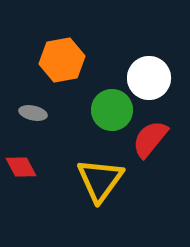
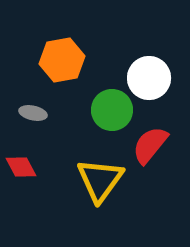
red semicircle: moved 6 px down
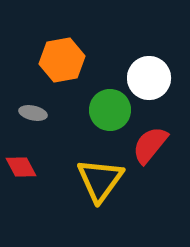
green circle: moved 2 px left
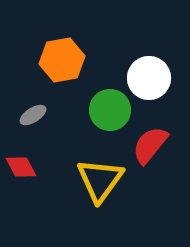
gray ellipse: moved 2 px down; rotated 44 degrees counterclockwise
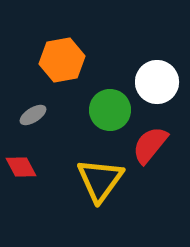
white circle: moved 8 px right, 4 px down
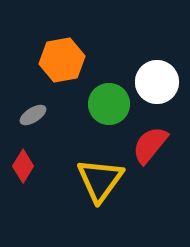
green circle: moved 1 px left, 6 px up
red diamond: moved 2 px right, 1 px up; rotated 60 degrees clockwise
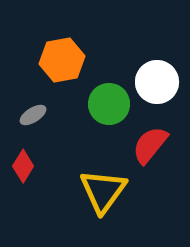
yellow triangle: moved 3 px right, 11 px down
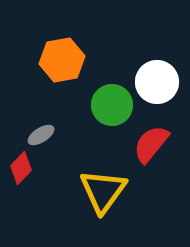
green circle: moved 3 px right, 1 px down
gray ellipse: moved 8 px right, 20 px down
red semicircle: moved 1 px right, 1 px up
red diamond: moved 2 px left, 2 px down; rotated 12 degrees clockwise
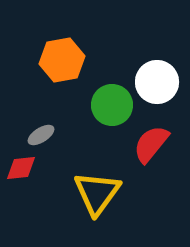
red diamond: rotated 40 degrees clockwise
yellow triangle: moved 6 px left, 2 px down
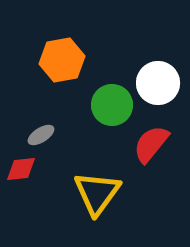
white circle: moved 1 px right, 1 px down
red diamond: moved 1 px down
